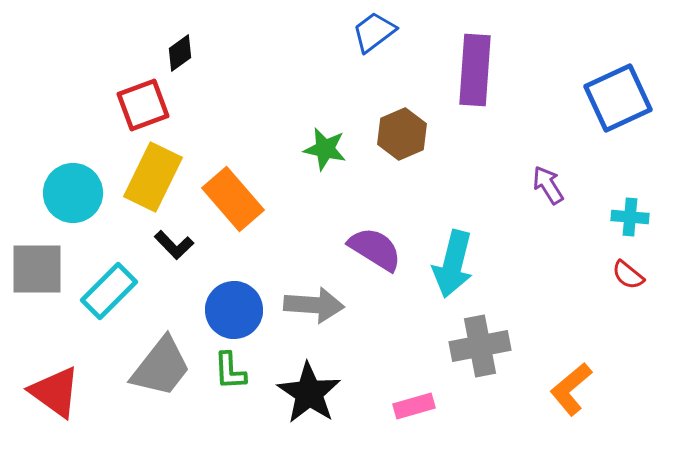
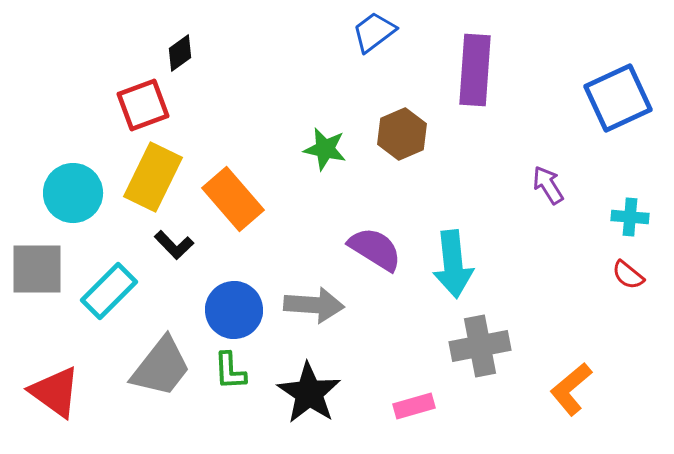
cyan arrow: rotated 20 degrees counterclockwise
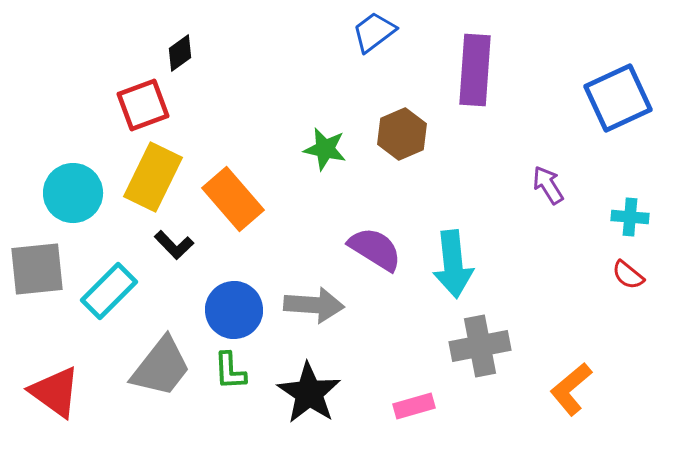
gray square: rotated 6 degrees counterclockwise
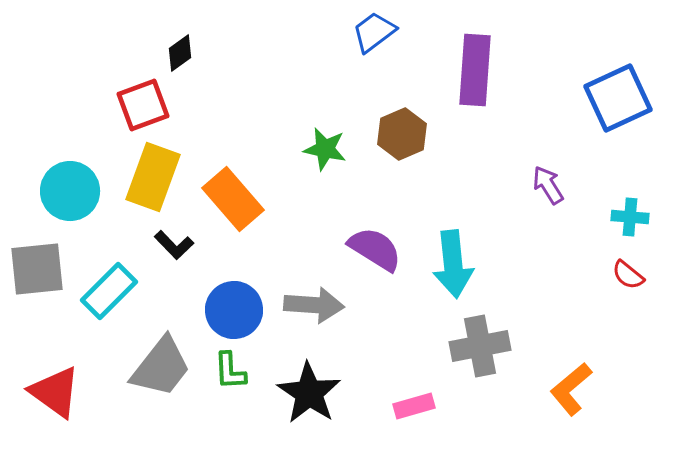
yellow rectangle: rotated 6 degrees counterclockwise
cyan circle: moved 3 px left, 2 px up
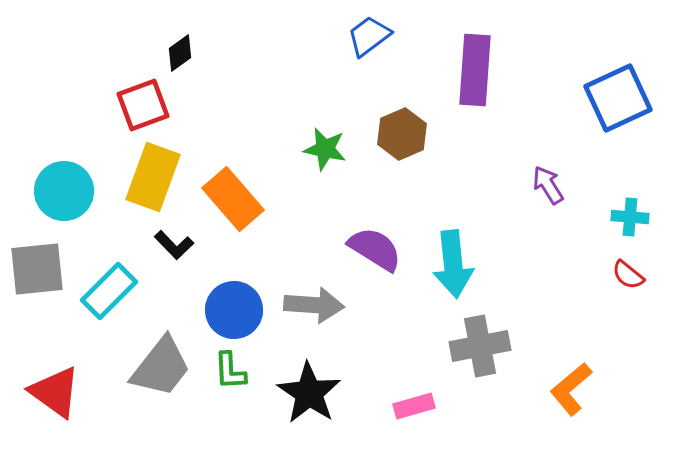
blue trapezoid: moved 5 px left, 4 px down
cyan circle: moved 6 px left
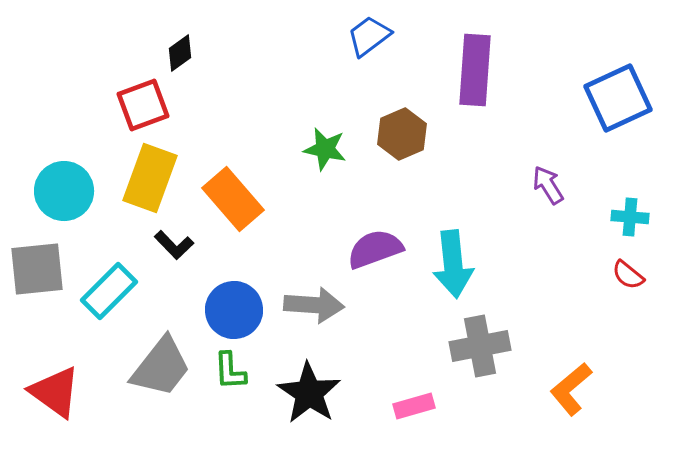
yellow rectangle: moved 3 px left, 1 px down
purple semicircle: rotated 52 degrees counterclockwise
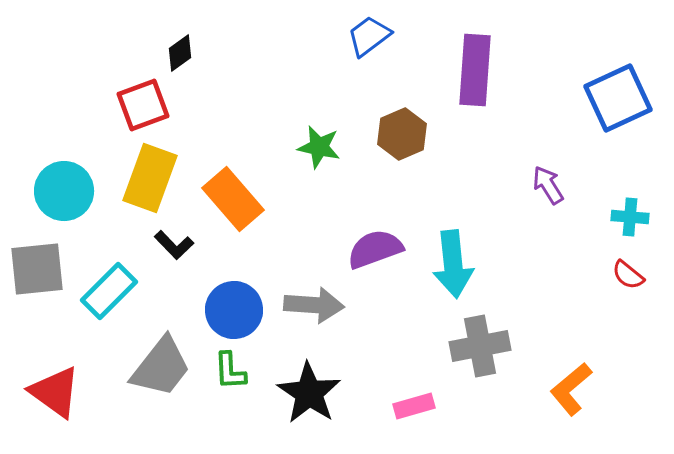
green star: moved 6 px left, 2 px up
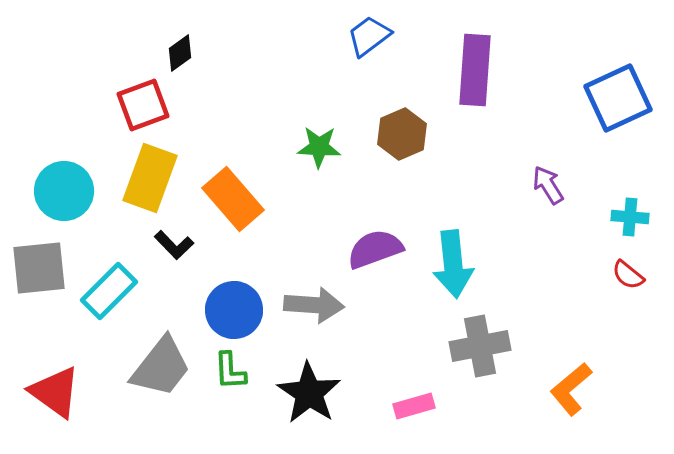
green star: rotated 9 degrees counterclockwise
gray square: moved 2 px right, 1 px up
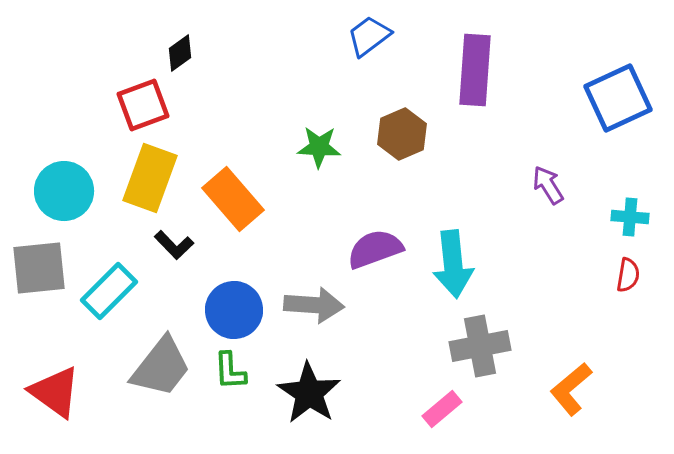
red semicircle: rotated 120 degrees counterclockwise
pink rectangle: moved 28 px right, 3 px down; rotated 24 degrees counterclockwise
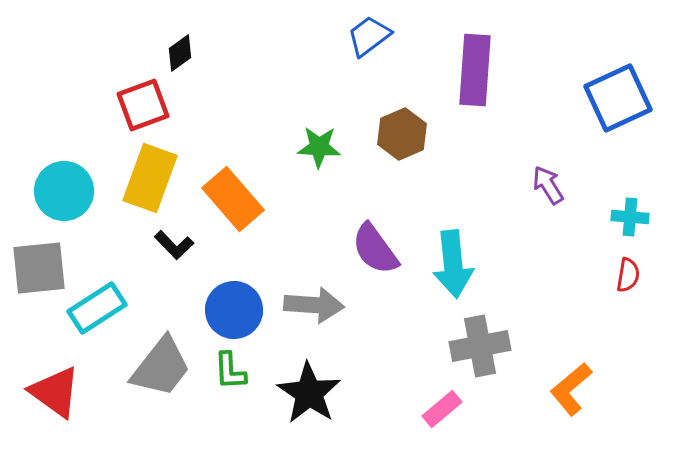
purple semicircle: rotated 106 degrees counterclockwise
cyan rectangle: moved 12 px left, 17 px down; rotated 12 degrees clockwise
